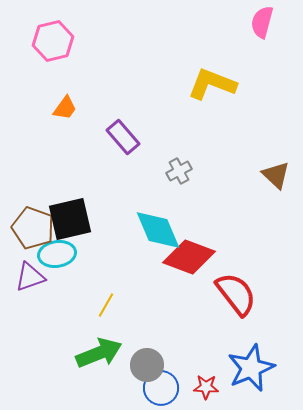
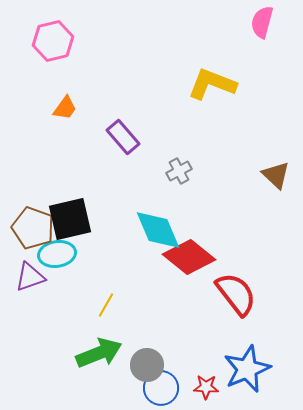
red diamond: rotated 18 degrees clockwise
blue star: moved 4 px left, 1 px down
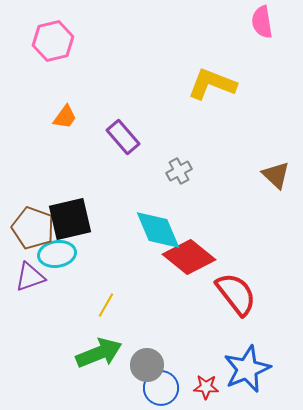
pink semicircle: rotated 24 degrees counterclockwise
orange trapezoid: moved 9 px down
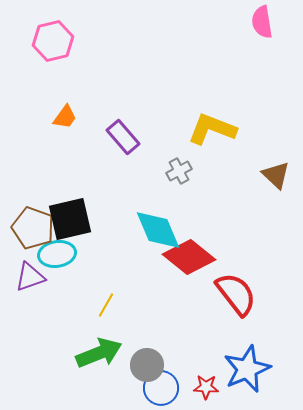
yellow L-shape: moved 45 px down
